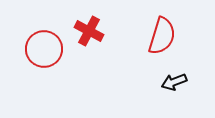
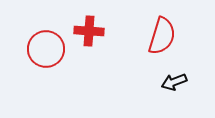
red cross: rotated 24 degrees counterclockwise
red circle: moved 2 px right
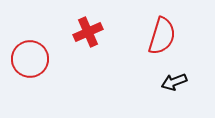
red cross: moved 1 px left, 1 px down; rotated 28 degrees counterclockwise
red circle: moved 16 px left, 10 px down
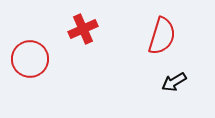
red cross: moved 5 px left, 3 px up
black arrow: rotated 10 degrees counterclockwise
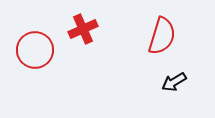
red circle: moved 5 px right, 9 px up
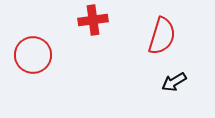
red cross: moved 10 px right, 9 px up; rotated 16 degrees clockwise
red circle: moved 2 px left, 5 px down
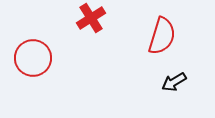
red cross: moved 2 px left, 2 px up; rotated 24 degrees counterclockwise
red circle: moved 3 px down
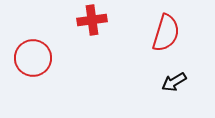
red cross: moved 1 px right, 2 px down; rotated 24 degrees clockwise
red semicircle: moved 4 px right, 3 px up
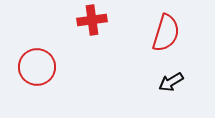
red circle: moved 4 px right, 9 px down
black arrow: moved 3 px left
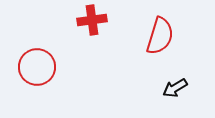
red semicircle: moved 6 px left, 3 px down
black arrow: moved 4 px right, 6 px down
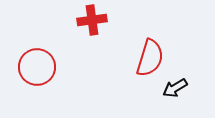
red semicircle: moved 10 px left, 22 px down
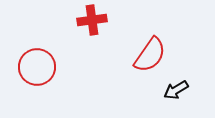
red semicircle: moved 3 px up; rotated 18 degrees clockwise
black arrow: moved 1 px right, 2 px down
